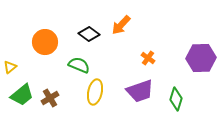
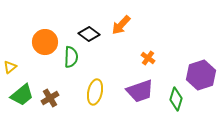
purple hexagon: moved 17 px down; rotated 16 degrees counterclockwise
green semicircle: moved 8 px left, 8 px up; rotated 70 degrees clockwise
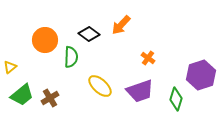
orange circle: moved 2 px up
yellow ellipse: moved 5 px right, 6 px up; rotated 60 degrees counterclockwise
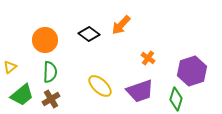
green semicircle: moved 21 px left, 15 px down
purple hexagon: moved 9 px left, 4 px up
brown cross: moved 1 px right, 1 px down
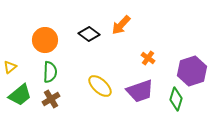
green trapezoid: moved 2 px left
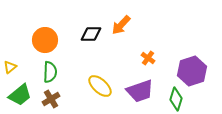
black diamond: moved 2 px right; rotated 35 degrees counterclockwise
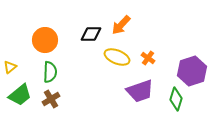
yellow ellipse: moved 17 px right, 29 px up; rotated 20 degrees counterclockwise
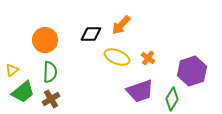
yellow triangle: moved 2 px right, 3 px down
green trapezoid: moved 3 px right, 3 px up
green diamond: moved 4 px left; rotated 15 degrees clockwise
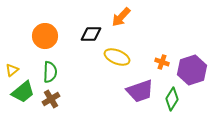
orange arrow: moved 8 px up
orange circle: moved 4 px up
orange cross: moved 14 px right, 4 px down; rotated 16 degrees counterclockwise
purple hexagon: moved 1 px up
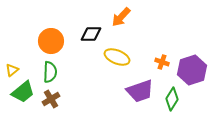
orange circle: moved 6 px right, 5 px down
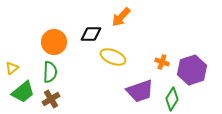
orange circle: moved 3 px right, 1 px down
yellow ellipse: moved 4 px left
yellow triangle: moved 2 px up
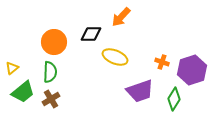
yellow ellipse: moved 2 px right
green diamond: moved 2 px right
